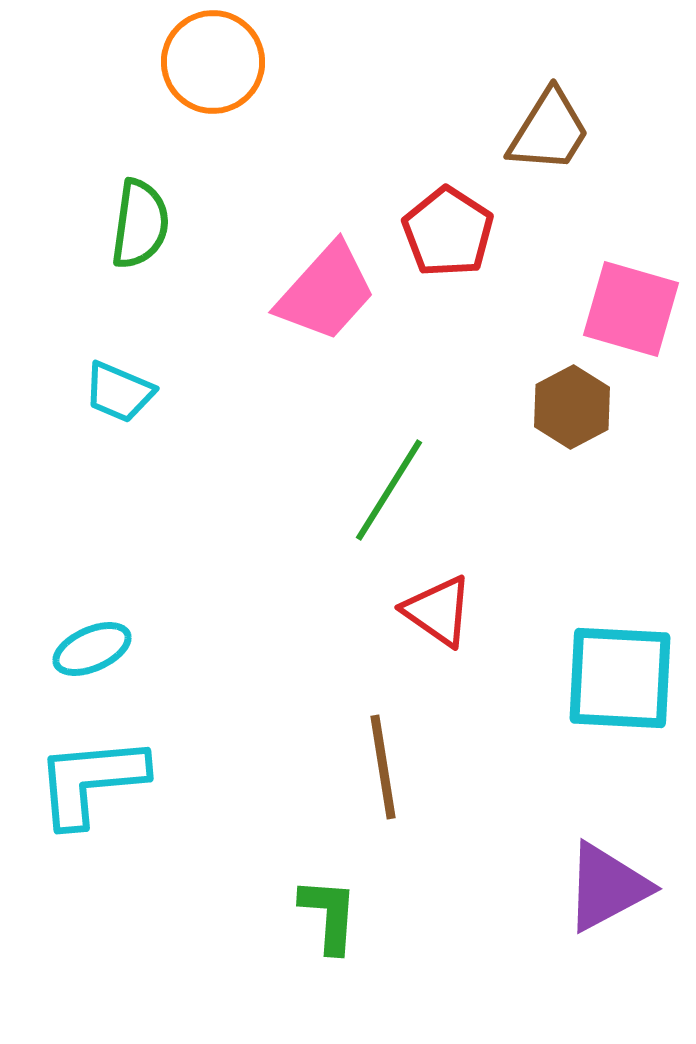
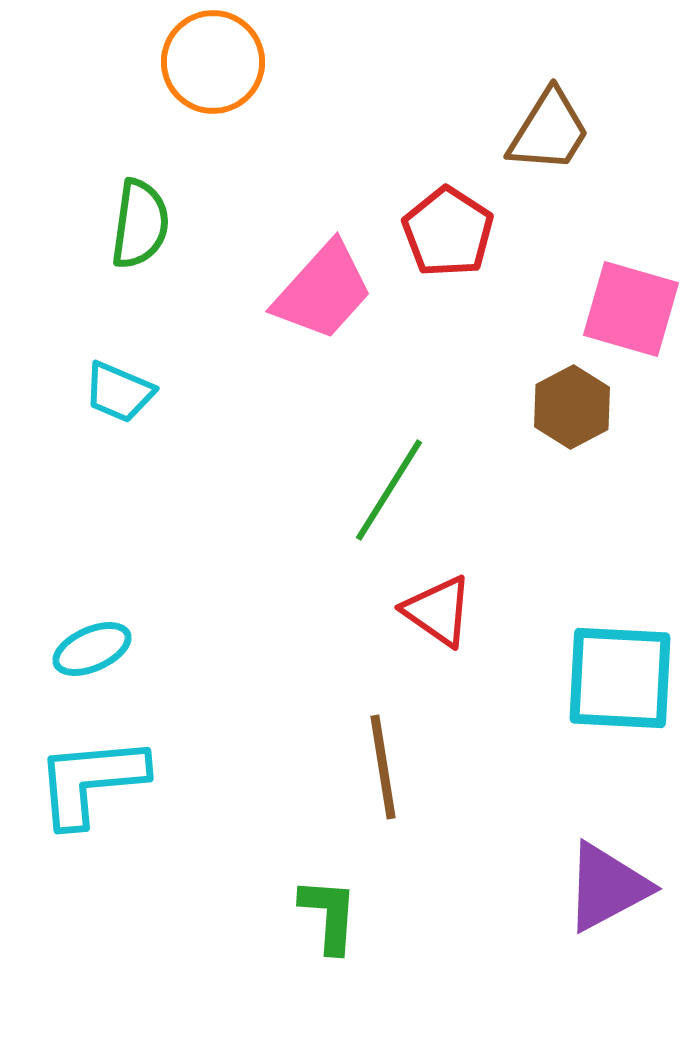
pink trapezoid: moved 3 px left, 1 px up
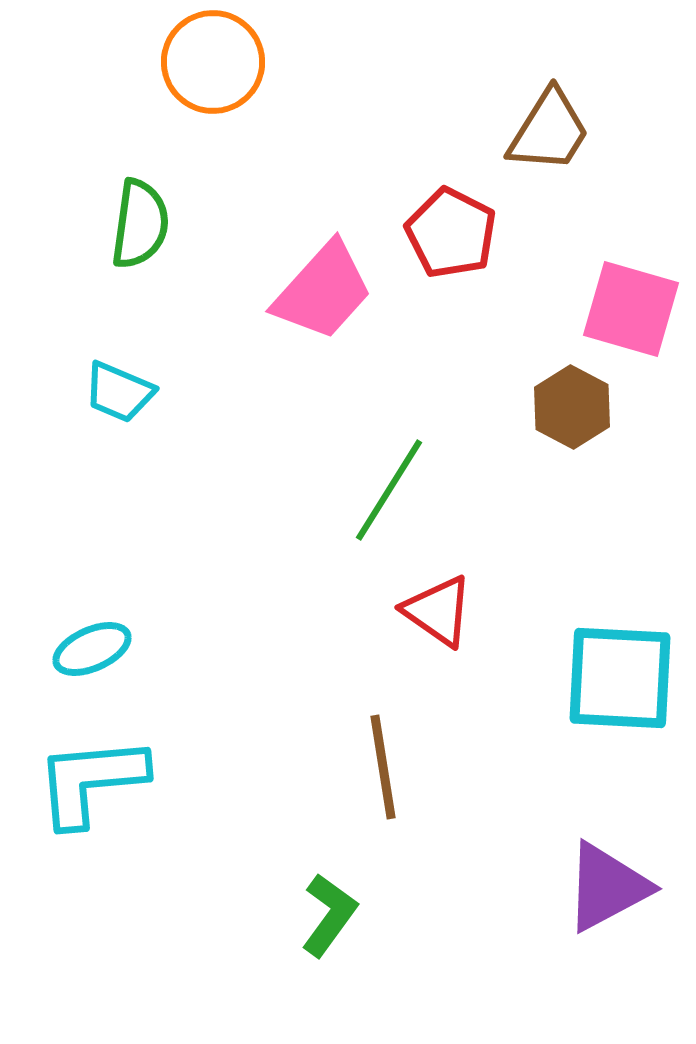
red pentagon: moved 3 px right, 1 px down; rotated 6 degrees counterclockwise
brown hexagon: rotated 4 degrees counterclockwise
green L-shape: rotated 32 degrees clockwise
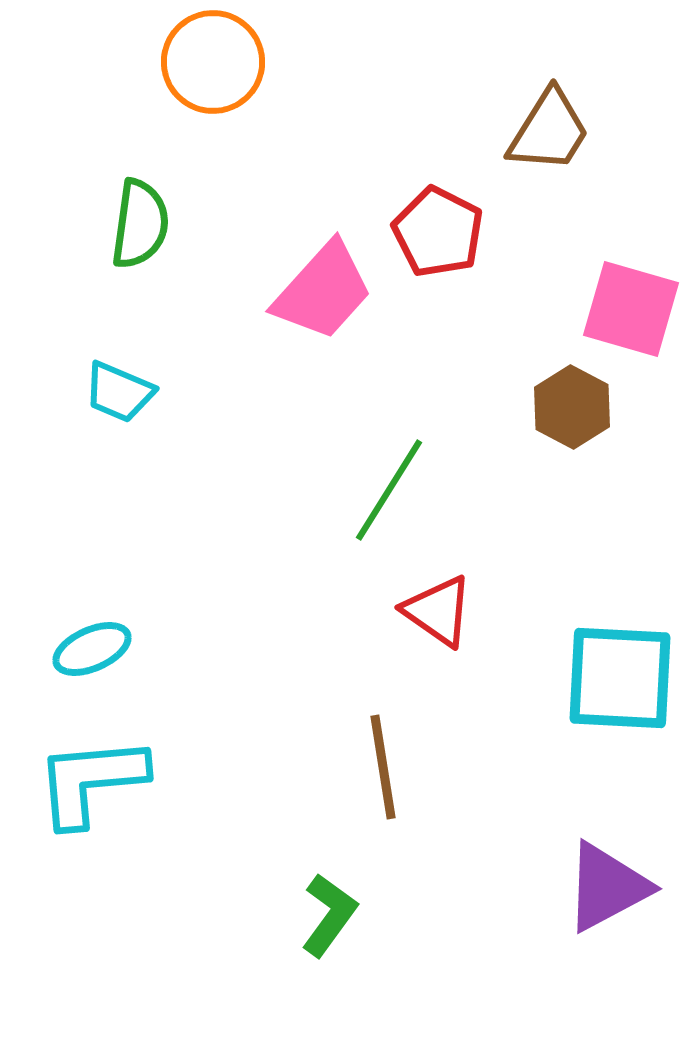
red pentagon: moved 13 px left, 1 px up
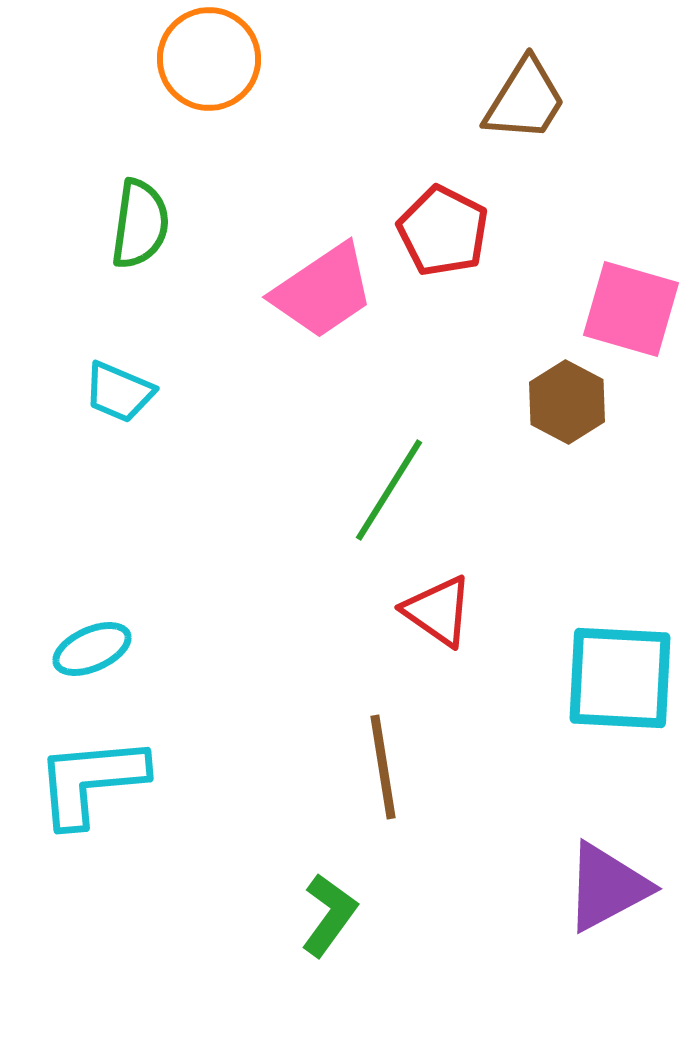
orange circle: moved 4 px left, 3 px up
brown trapezoid: moved 24 px left, 31 px up
red pentagon: moved 5 px right, 1 px up
pink trapezoid: rotated 14 degrees clockwise
brown hexagon: moved 5 px left, 5 px up
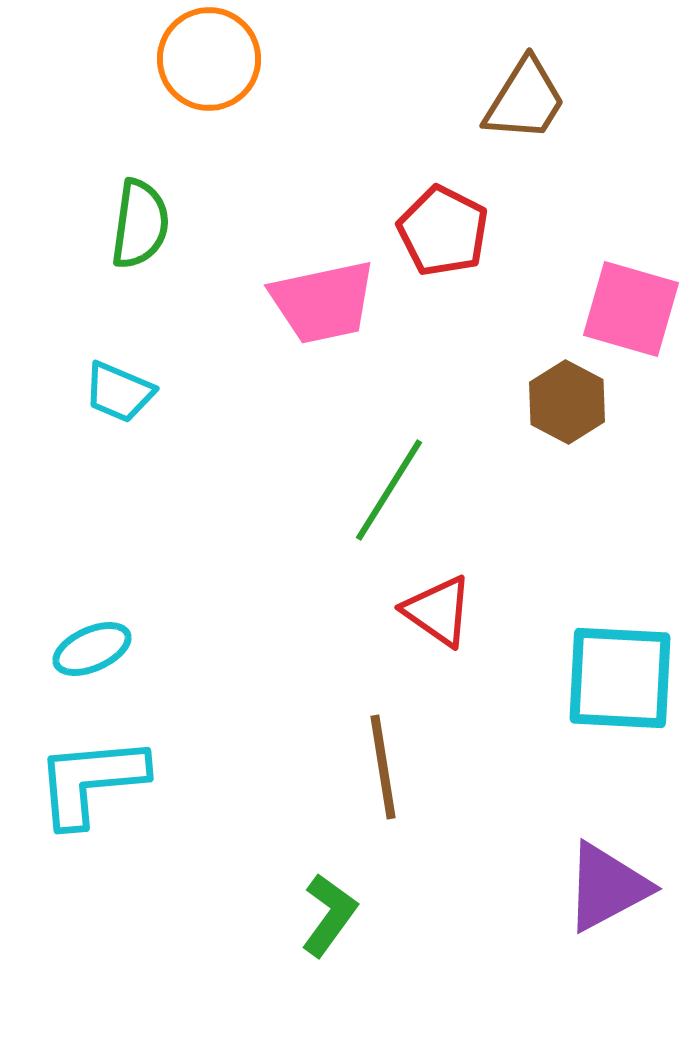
pink trapezoid: moved 11 px down; rotated 22 degrees clockwise
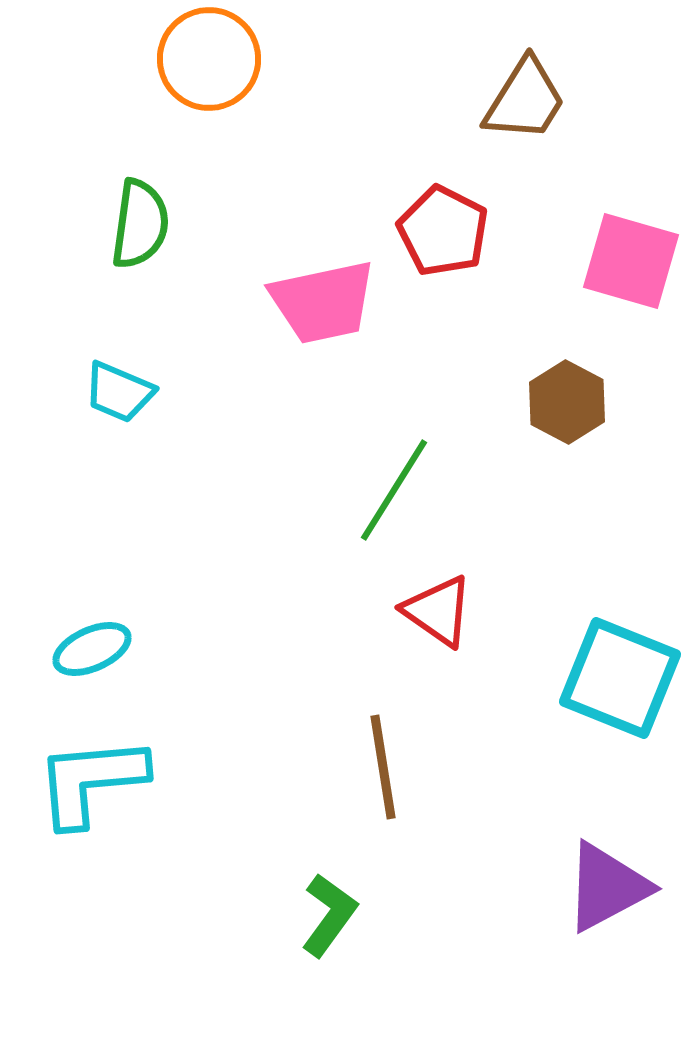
pink square: moved 48 px up
green line: moved 5 px right
cyan square: rotated 19 degrees clockwise
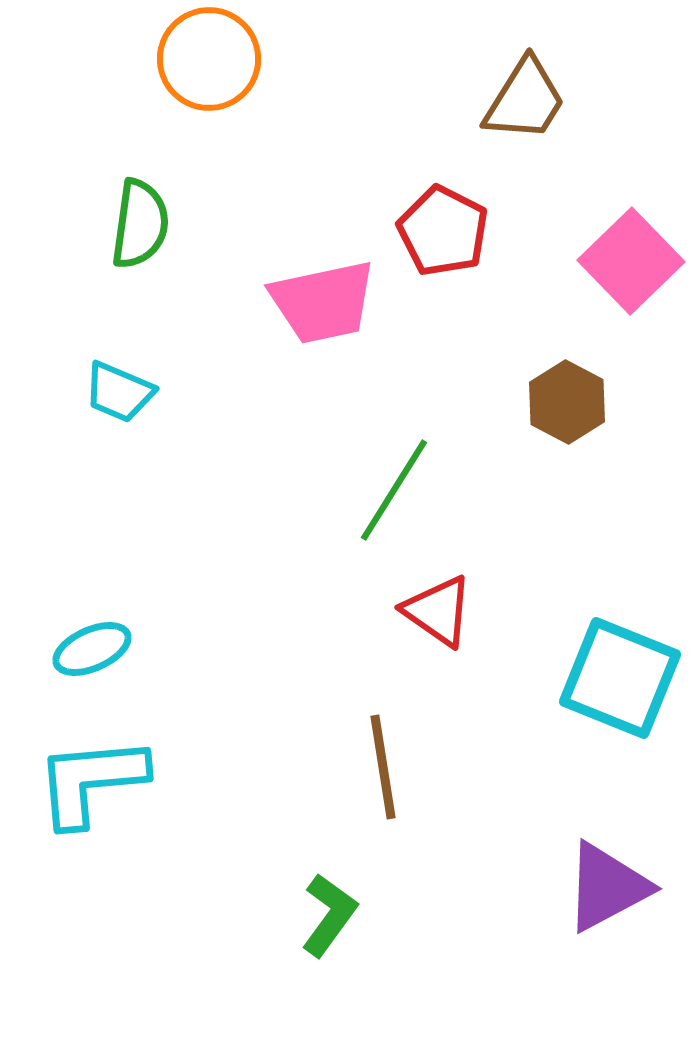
pink square: rotated 30 degrees clockwise
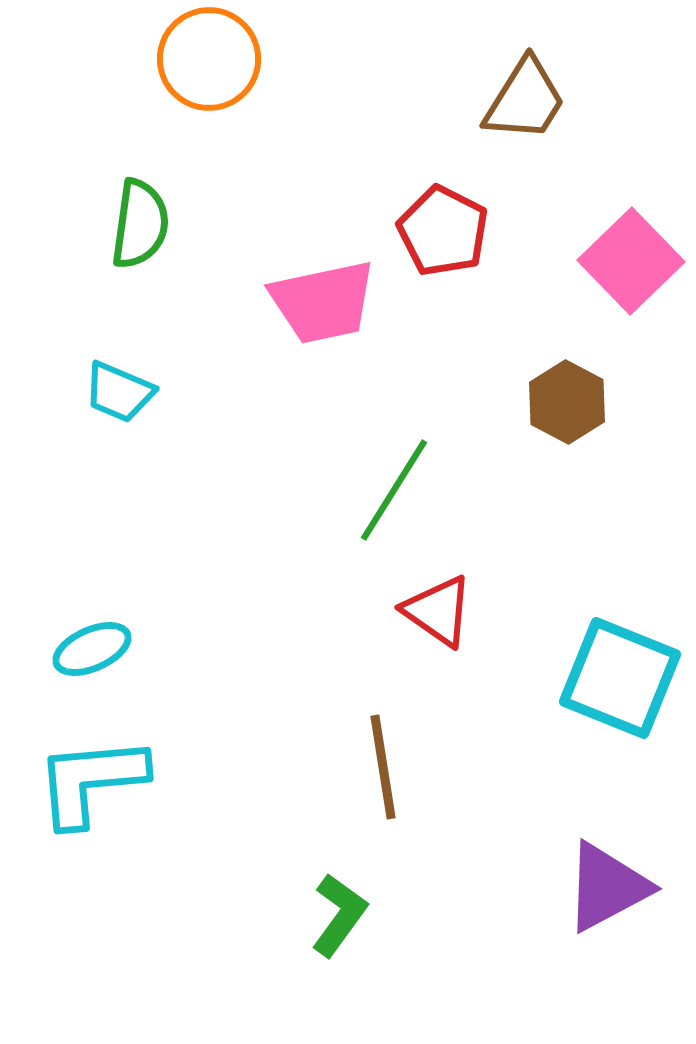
green L-shape: moved 10 px right
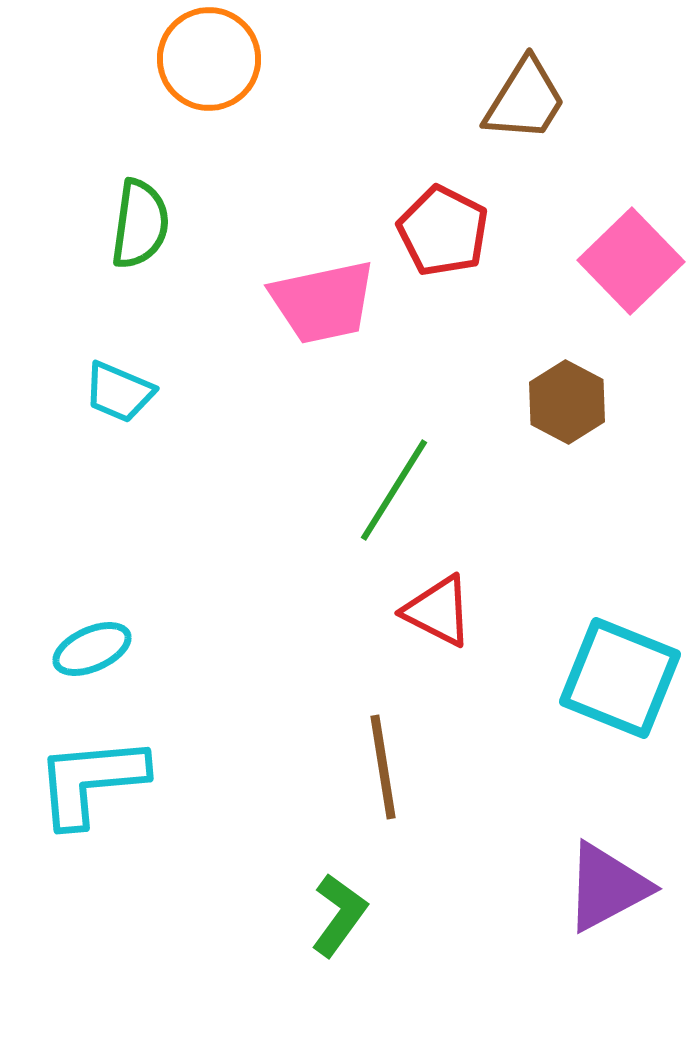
red triangle: rotated 8 degrees counterclockwise
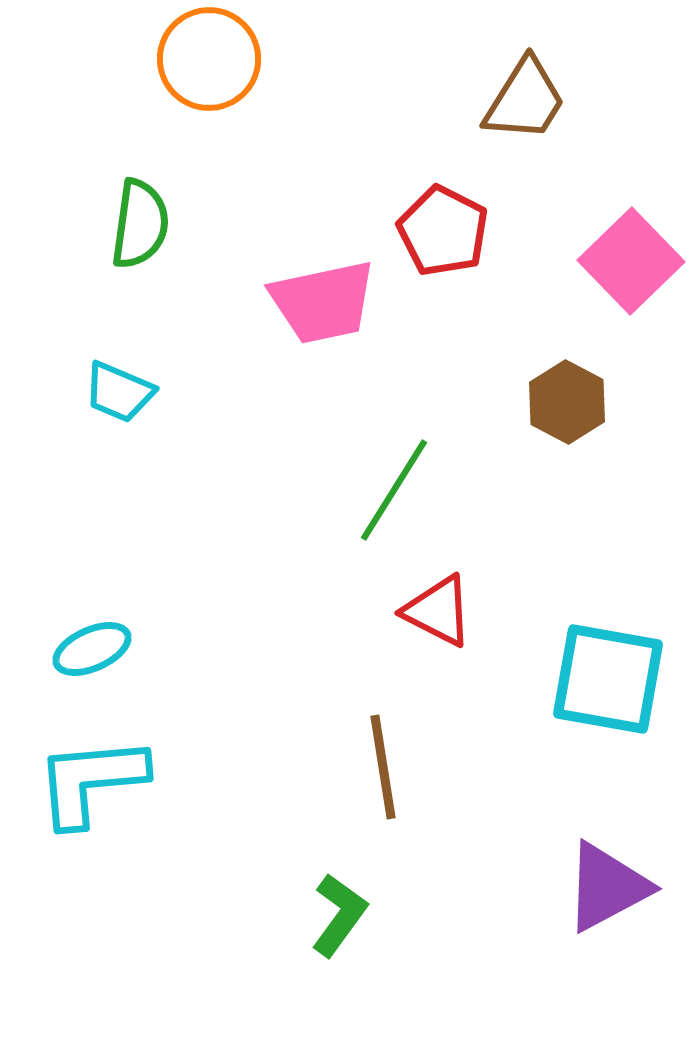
cyan square: moved 12 px left, 1 px down; rotated 12 degrees counterclockwise
